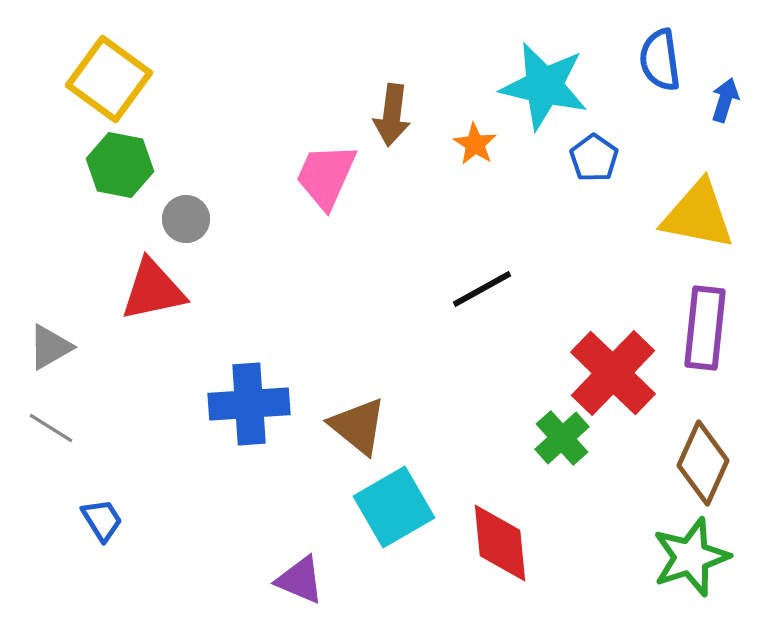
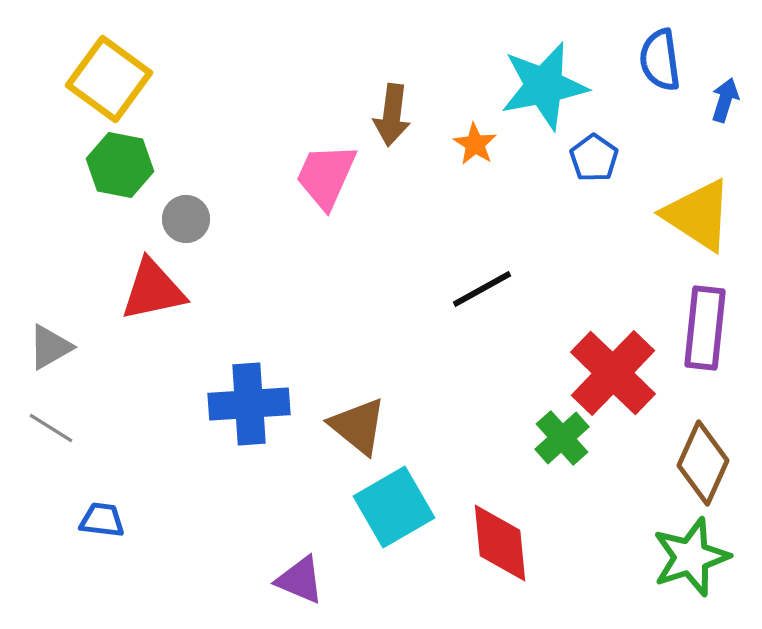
cyan star: rotated 24 degrees counterclockwise
yellow triangle: rotated 22 degrees clockwise
blue trapezoid: rotated 51 degrees counterclockwise
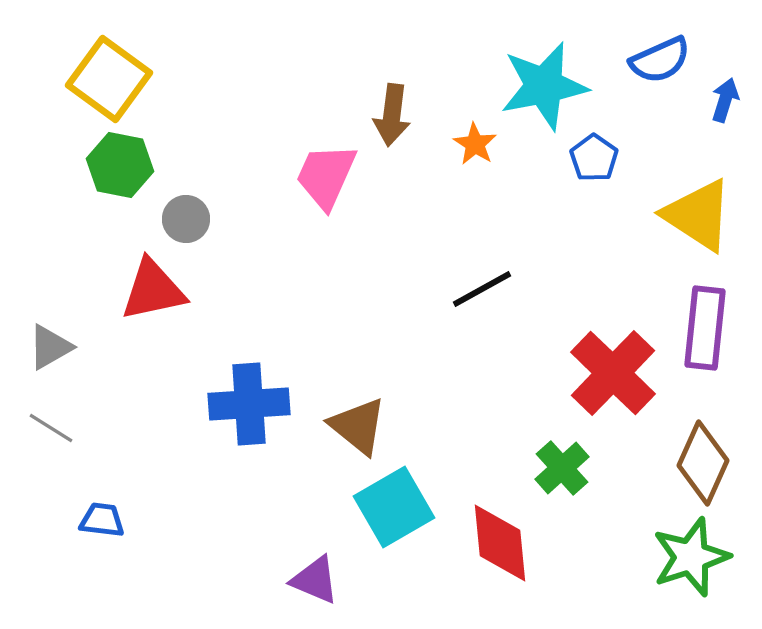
blue semicircle: rotated 106 degrees counterclockwise
green cross: moved 30 px down
purple triangle: moved 15 px right
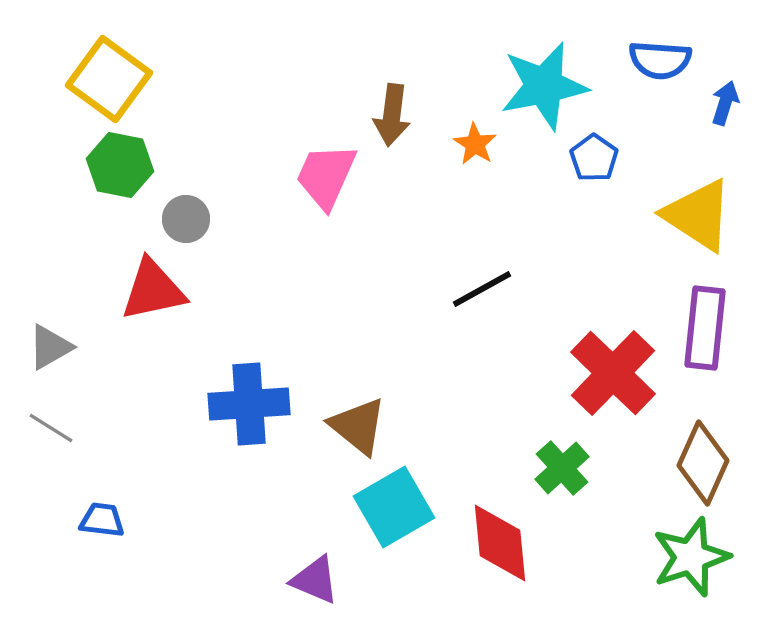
blue semicircle: rotated 28 degrees clockwise
blue arrow: moved 3 px down
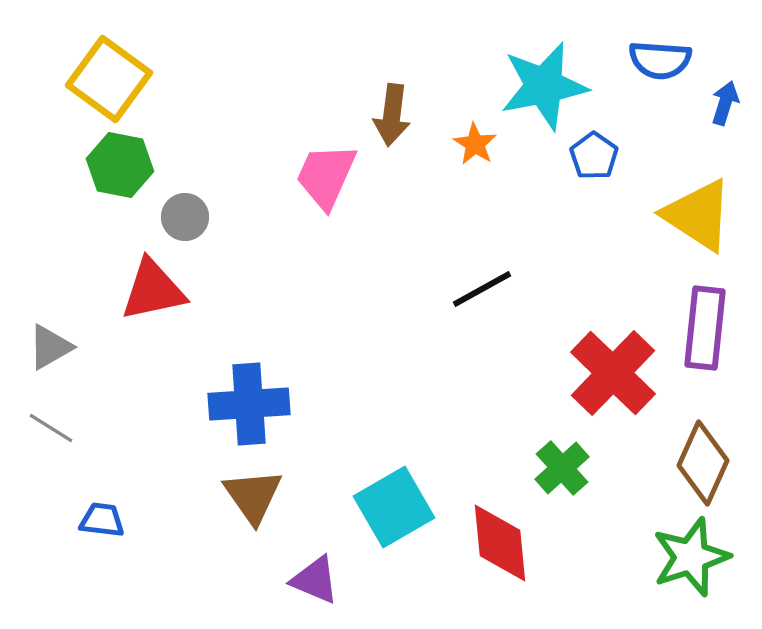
blue pentagon: moved 2 px up
gray circle: moved 1 px left, 2 px up
brown triangle: moved 105 px left, 70 px down; rotated 16 degrees clockwise
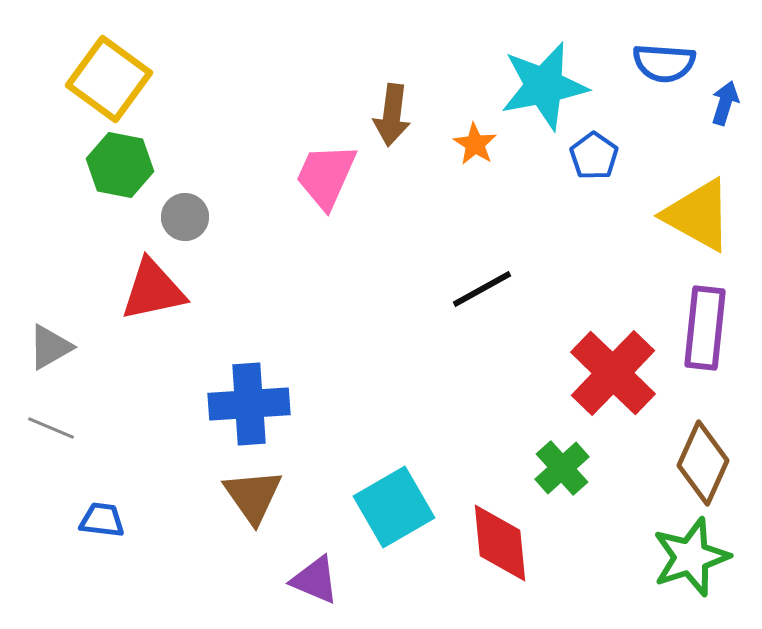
blue semicircle: moved 4 px right, 3 px down
yellow triangle: rotated 4 degrees counterclockwise
gray line: rotated 9 degrees counterclockwise
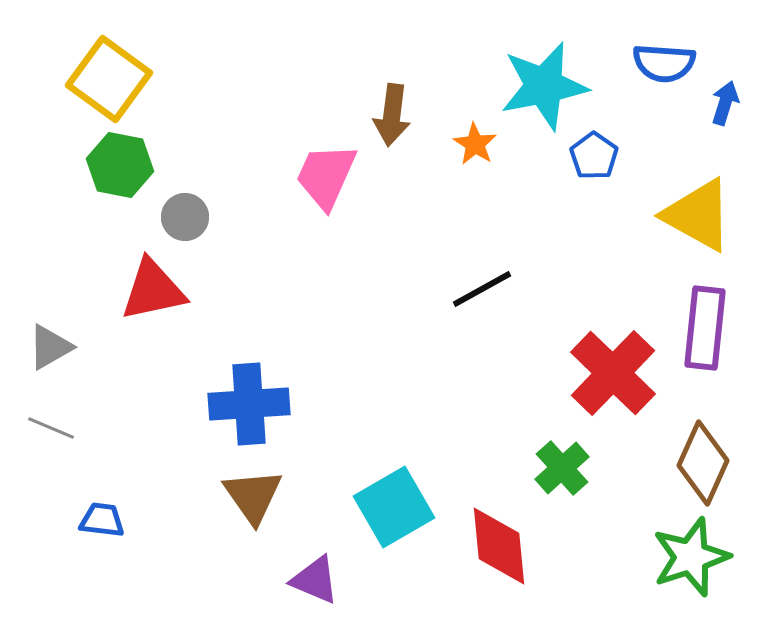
red diamond: moved 1 px left, 3 px down
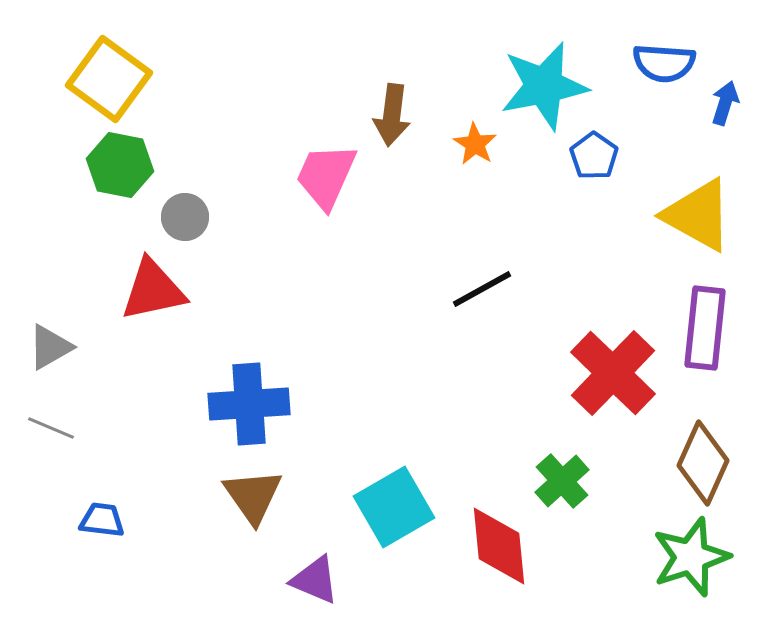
green cross: moved 13 px down
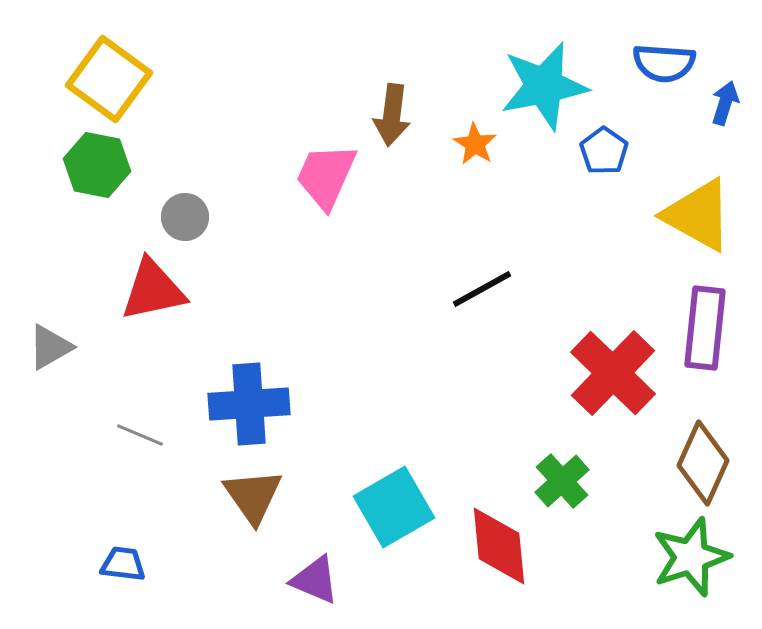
blue pentagon: moved 10 px right, 5 px up
green hexagon: moved 23 px left
gray line: moved 89 px right, 7 px down
blue trapezoid: moved 21 px right, 44 px down
